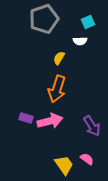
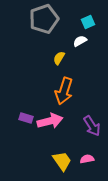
white semicircle: rotated 152 degrees clockwise
orange arrow: moved 7 px right, 2 px down
pink semicircle: rotated 48 degrees counterclockwise
yellow trapezoid: moved 2 px left, 4 px up
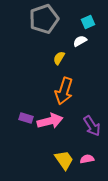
yellow trapezoid: moved 2 px right, 1 px up
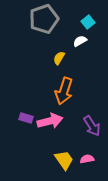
cyan square: rotated 16 degrees counterclockwise
